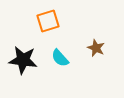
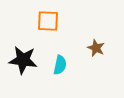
orange square: rotated 20 degrees clockwise
cyan semicircle: moved 7 px down; rotated 126 degrees counterclockwise
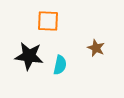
black star: moved 6 px right, 4 px up
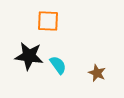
brown star: moved 1 px right, 25 px down
cyan semicircle: moved 2 px left; rotated 48 degrees counterclockwise
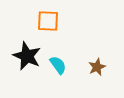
black star: moved 2 px left; rotated 16 degrees clockwise
brown star: moved 6 px up; rotated 24 degrees clockwise
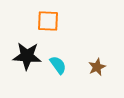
black star: rotated 20 degrees counterclockwise
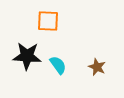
brown star: rotated 24 degrees counterclockwise
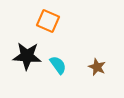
orange square: rotated 20 degrees clockwise
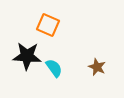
orange square: moved 4 px down
cyan semicircle: moved 4 px left, 3 px down
